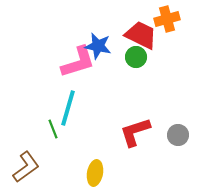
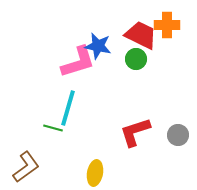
orange cross: moved 6 px down; rotated 15 degrees clockwise
green circle: moved 2 px down
green line: moved 1 px up; rotated 54 degrees counterclockwise
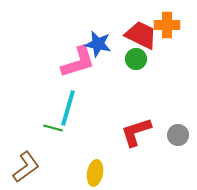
blue star: moved 2 px up
red L-shape: moved 1 px right
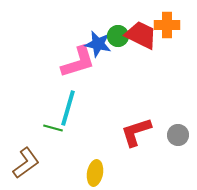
green circle: moved 18 px left, 23 px up
brown L-shape: moved 4 px up
